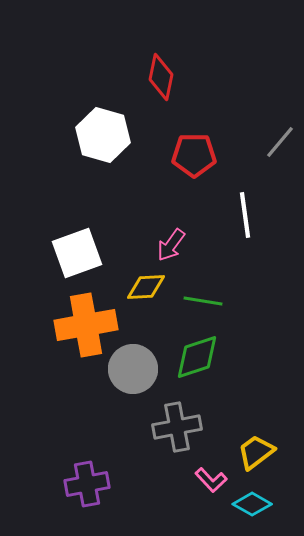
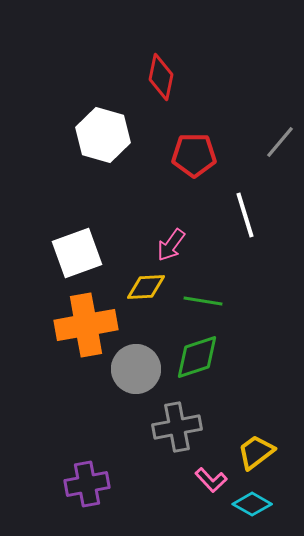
white line: rotated 9 degrees counterclockwise
gray circle: moved 3 px right
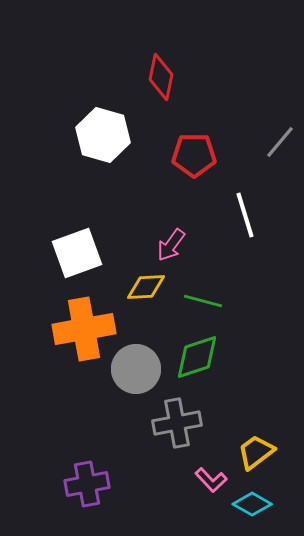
green line: rotated 6 degrees clockwise
orange cross: moved 2 px left, 4 px down
gray cross: moved 4 px up
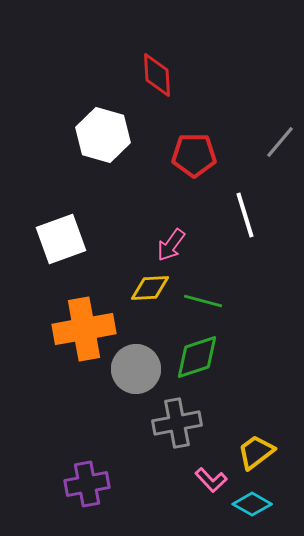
red diamond: moved 4 px left, 2 px up; rotated 15 degrees counterclockwise
white square: moved 16 px left, 14 px up
yellow diamond: moved 4 px right, 1 px down
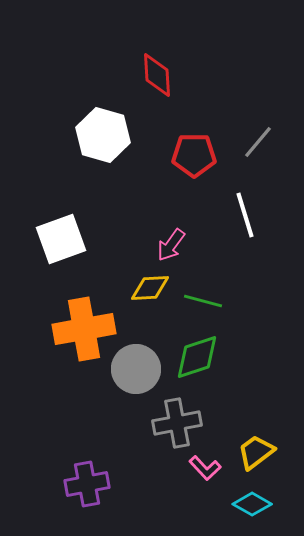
gray line: moved 22 px left
pink L-shape: moved 6 px left, 12 px up
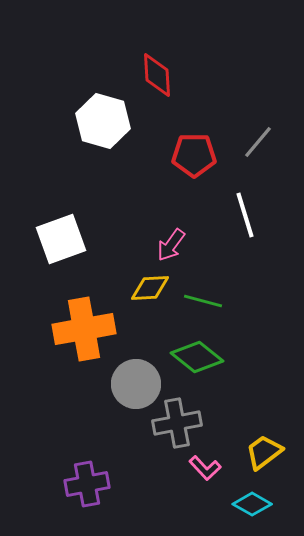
white hexagon: moved 14 px up
green diamond: rotated 57 degrees clockwise
gray circle: moved 15 px down
yellow trapezoid: moved 8 px right
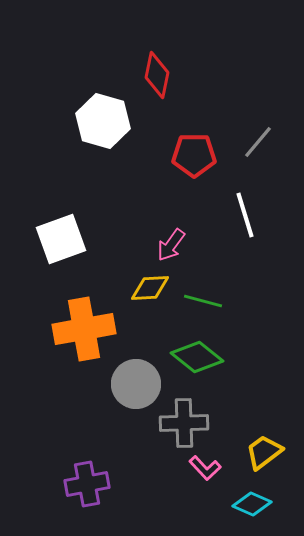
red diamond: rotated 15 degrees clockwise
gray cross: moved 7 px right; rotated 9 degrees clockwise
cyan diamond: rotated 6 degrees counterclockwise
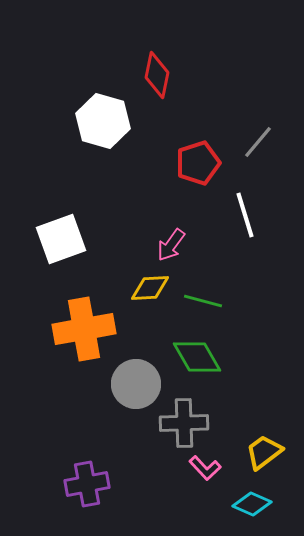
red pentagon: moved 4 px right, 8 px down; rotated 18 degrees counterclockwise
green diamond: rotated 21 degrees clockwise
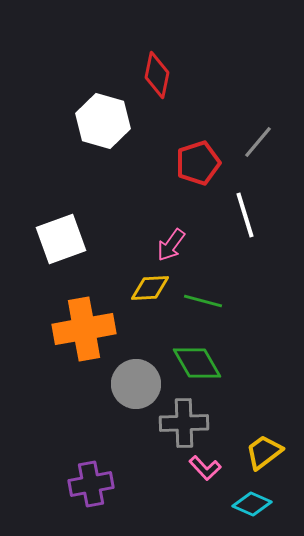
green diamond: moved 6 px down
purple cross: moved 4 px right
